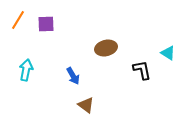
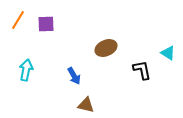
brown ellipse: rotated 10 degrees counterclockwise
blue arrow: moved 1 px right
brown triangle: rotated 24 degrees counterclockwise
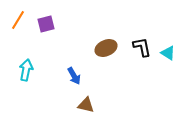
purple square: rotated 12 degrees counterclockwise
black L-shape: moved 23 px up
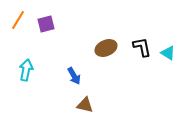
brown triangle: moved 1 px left
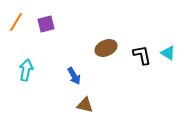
orange line: moved 2 px left, 2 px down
black L-shape: moved 8 px down
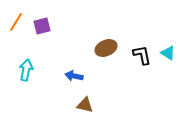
purple square: moved 4 px left, 2 px down
blue arrow: rotated 132 degrees clockwise
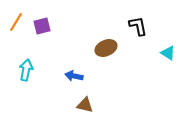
black L-shape: moved 4 px left, 29 px up
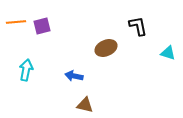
orange line: rotated 54 degrees clockwise
cyan triangle: rotated 14 degrees counterclockwise
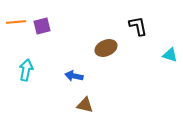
cyan triangle: moved 2 px right, 2 px down
